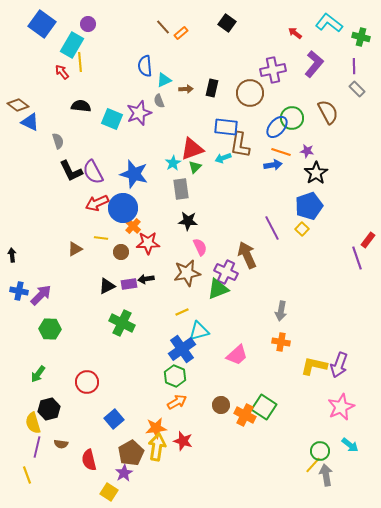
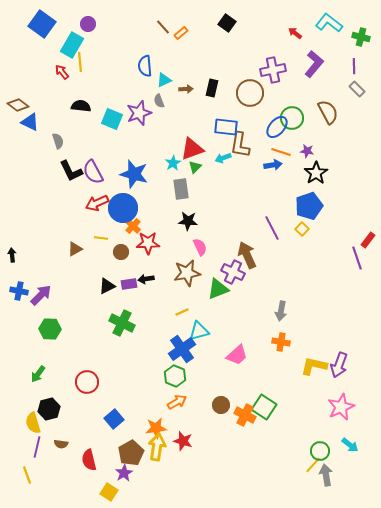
purple cross at (226, 272): moved 7 px right
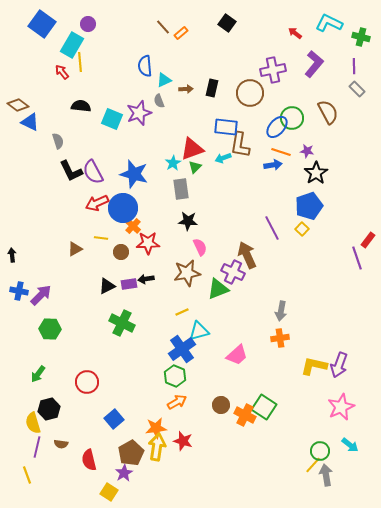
cyan L-shape at (329, 23): rotated 12 degrees counterclockwise
orange cross at (281, 342): moved 1 px left, 4 px up; rotated 18 degrees counterclockwise
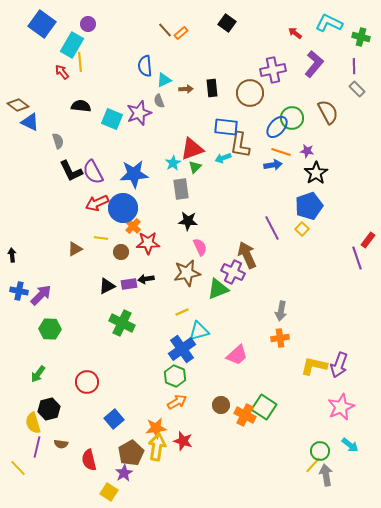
brown line at (163, 27): moved 2 px right, 3 px down
black rectangle at (212, 88): rotated 18 degrees counterclockwise
blue star at (134, 174): rotated 20 degrees counterclockwise
yellow line at (27, 475): moved 9 px left, 7 px up; rotated 24 degrees counterclockwise
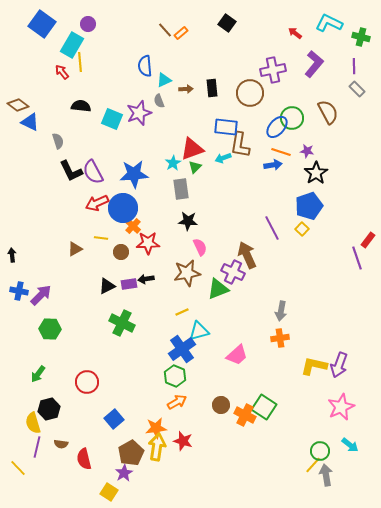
red semicircle at (89, 460): moved 5 px left, 1 px up
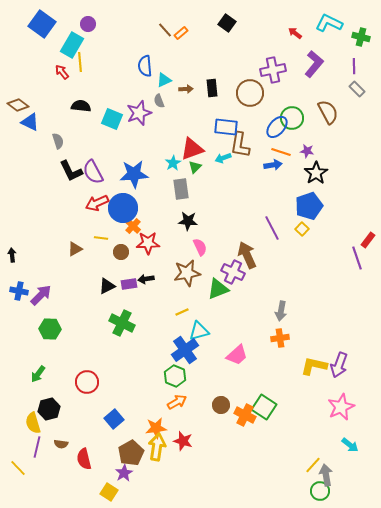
blue cross at (182, 349): moved 3 px right, 1 px down
green circle at (320, 451): moved 40 px down
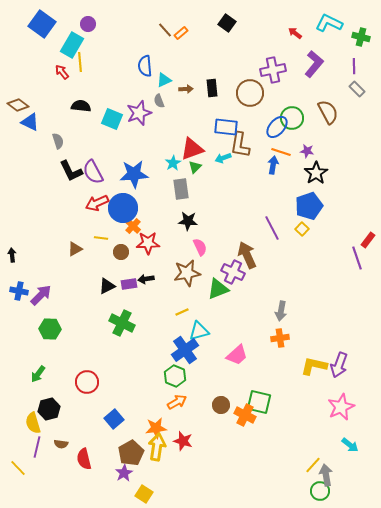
blue arrow at (273, 165): rotated 72 degrees counterclockwise
green square at (264, 407): moved 5 px left, 5 px up; rotated 20 degrees counterclockwise
yellow square at (109, 492): moved 35 px right, 2 px down
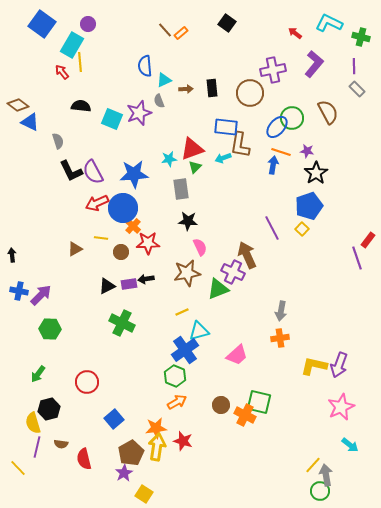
cyan star at (173, 163): moved 4 px left, 4 px up; rotated 21 degrees clockwise
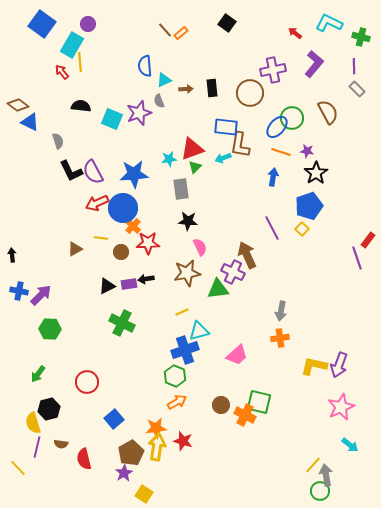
blue arrow at (273, 165): moved 12 px down
green triangle at (218, 289): rotated 15 degrees clockwise
blue cross at (185, 350): rotated 16 degrees clockwise
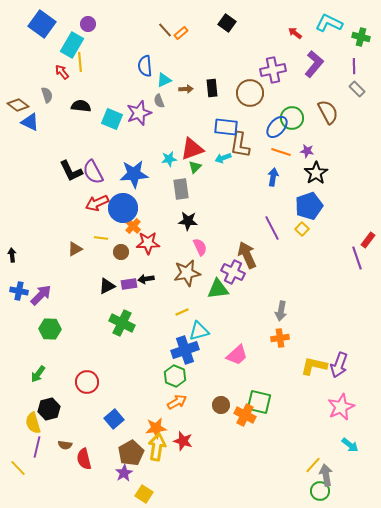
gray semicircle at (58, 141): moved 11 px left, 46 px up
brown semicircle at (61, 444): moved 4 px right, 1 px down
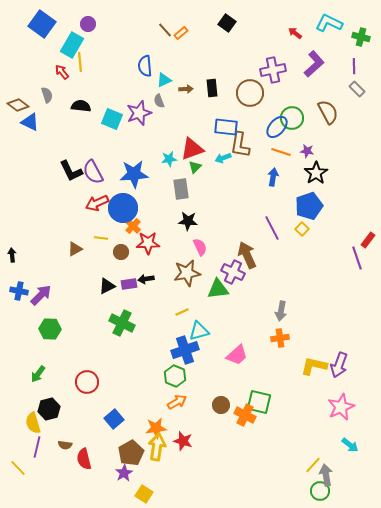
purple L-shape at (314, 64): rotated 8 degrees clockwise
